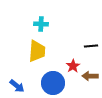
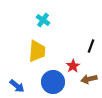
cyan cross: moved 2 px right, 4 px up; rotated 32 degrees clockwise
black line: rotated 64 degrees counterclockwise
brown arrow: moved 1 px left, 3 px down; rotated 14 degrees counterclockwise
blue circle: moved 1 px up
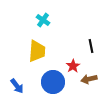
black line: rotated 32 degrees counterclockwise
blue arrow: rotated 14 degrees clockwise
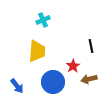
cyan cross: rotated 32 degrees clockwise
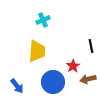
brown arrow: moved 1 px left
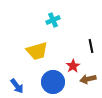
cyan cross: moved 10 px right
yellow trapezoid: rotated 70 degrees clockwise
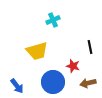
black line: moved 1 px left, 1 px down
red star: rotated 24 degrees counterclockwise
brown arrow: moved 4 px down
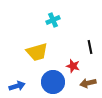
yellow trapezoid: moved 1 px down
blue arrow: rotated 70 degrees counterclockwise
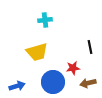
cyan cross: moved 8 px left; rotated 16 degrees clockwise
red star: moved 2 px down; rotated 24 degrees counterclockwise
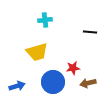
black line: moved 15 px up; rotated 72 degrees counterclockwise
